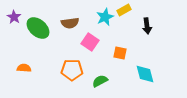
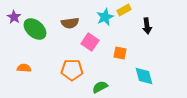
green ellipse: moved 3 px left, 1 px down
cyan diamond: moved 1 px left, 2 px down
green semicircle: moved 6 px down
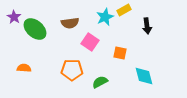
green semicircle: moved 5 px up
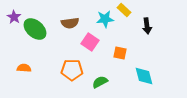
yellow rectangle: rotated 72 degrees clockwise
cyan star: moved 2 px down; rotated 18 degrees clockwise
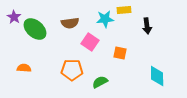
yellow rectangle: rotated 48 degrees counterclockwise
cyan diamond: moved 13 px right; rotated 15 degrees clockwise
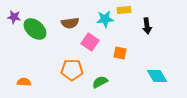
purple star: rotated 24 degrees counterclockwise
orange semicircle: moved 14 px down
cyan diamond: rotated 30 degrees counterclockwise
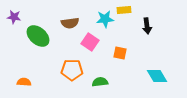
green ellipse: moved 3 px right, 7 px down
green semicircle: rotated 21 degrees clockwise
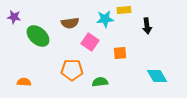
orange square: rotated 16 degrees counterclockwise
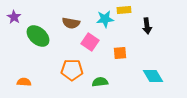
purple star: rotated 24 degrees clockwise
brown semicircle: moved 1 px right; rotated 18 degrees clockwise
cyan diamond: moved 4 px left
